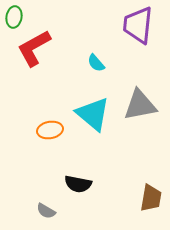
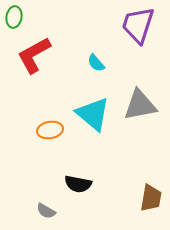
purple trapezoid: rotated 12 degrees clockwise
red L-shape: moved 7 px down
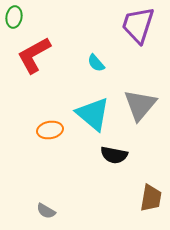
gray triangle: rotated 39 degrees counterclockwise
black semicircle: moved 36 px right, 29 px up
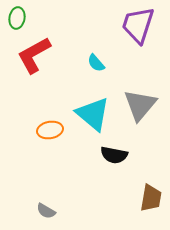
green ellipse: moved 3 px right, 1 px down
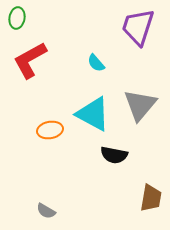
purple trapezoid: moved 2 px down
red L-shape: moved 4 px left, 5 px down
cyan triangle: rotated 12 degrees counterclockwise
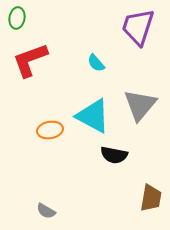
red L-shape: rotated 9 degrees clockwise
cyan triangle: moved 2 px down
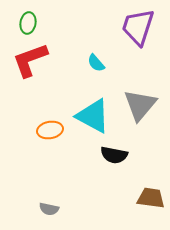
green ellipse: moved 11 px right, 5 px down
brown trapezoid: rotated 92 degrees counterclockwise
gray semicircle: moved 3 px right, 2 px up; rotated 18 degrees counterclockwise
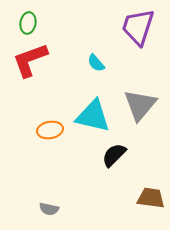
cyan triangle: rotated 15 degrees counterclockwise
black semicircle: rotated 124 degrees clockwise
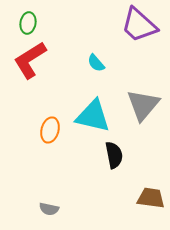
purple trapezoid: moved 1 px right, 2 px up; rotated 66 degrees counterclockwise
red L-shape: rotated 12 degrees counterclockwise
gray triangle: moved 3 px right
orange ellipse: rotated 65 degrees counterclockwise
black semicircle: rotated 124 degrees clockwise
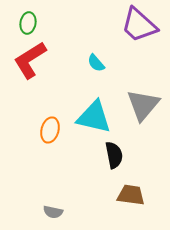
cyan triangle: moved 1 px right, 1 px down
brown trapezoid: moved 20 px left, 3 px up
gray semicircle: moved 4 px right, 3 px down
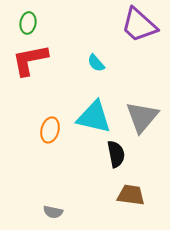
red L-shape: rotated 21 degrees clockwise
gray triangle: moved 1 px left, 12 px down
black semicircle: moved 2 px right, 1 px up
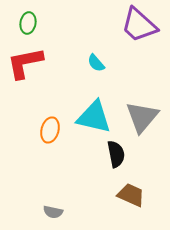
red L-shape: moved 5 px left, 3 px down
brown trapezoid: rotated 16 degrees clockwise
